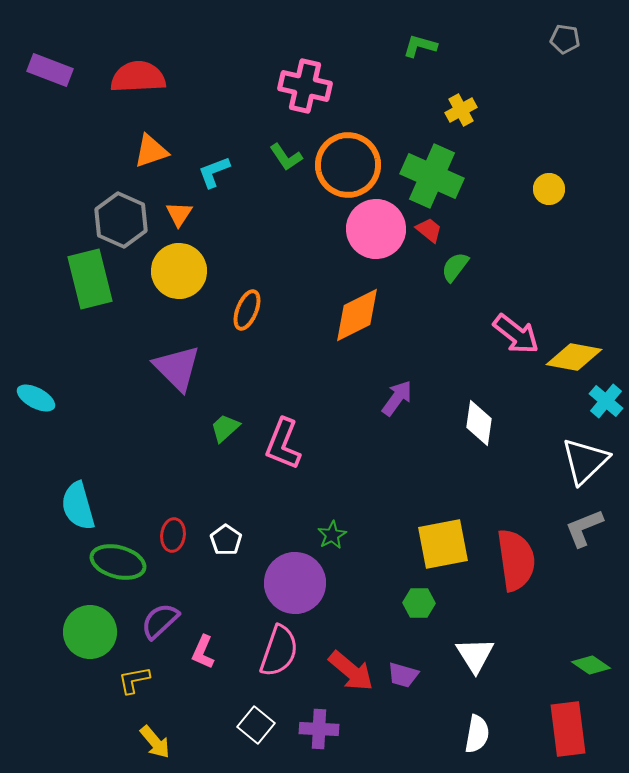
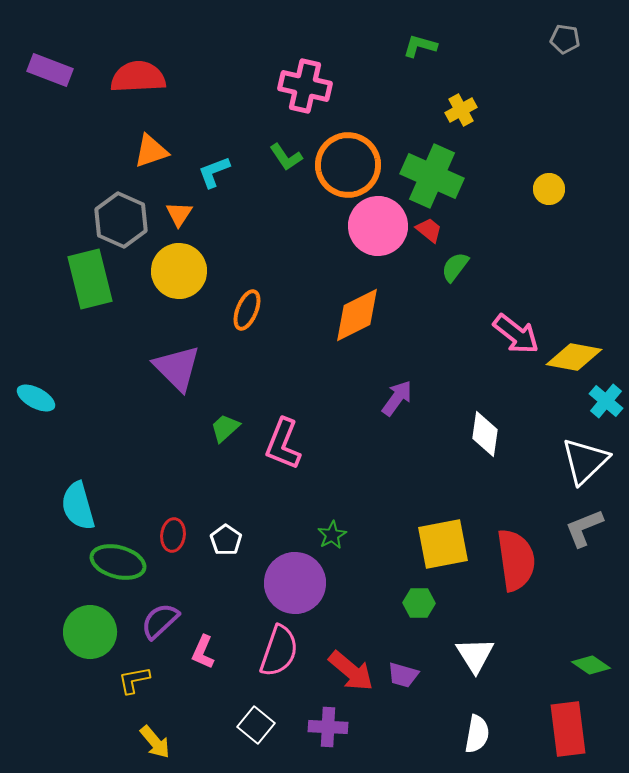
pink circle at (376, 229): moved 2 px right, 3 px up
white diamond at (479, 423): moved 6 px right, 11 px down
purple cross at (319, 729): moved 9 px right, 2 px up
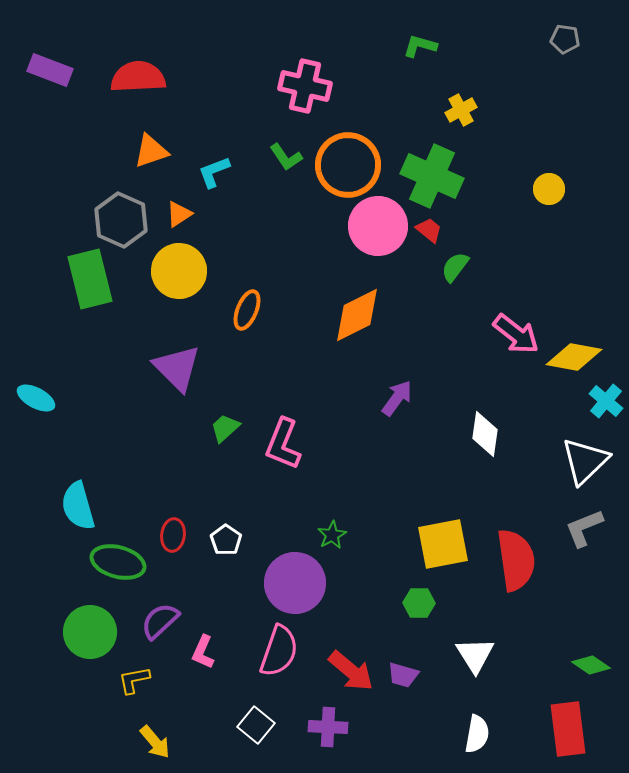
orange triangle at (179, 214): rotated 24 degrees clockwise
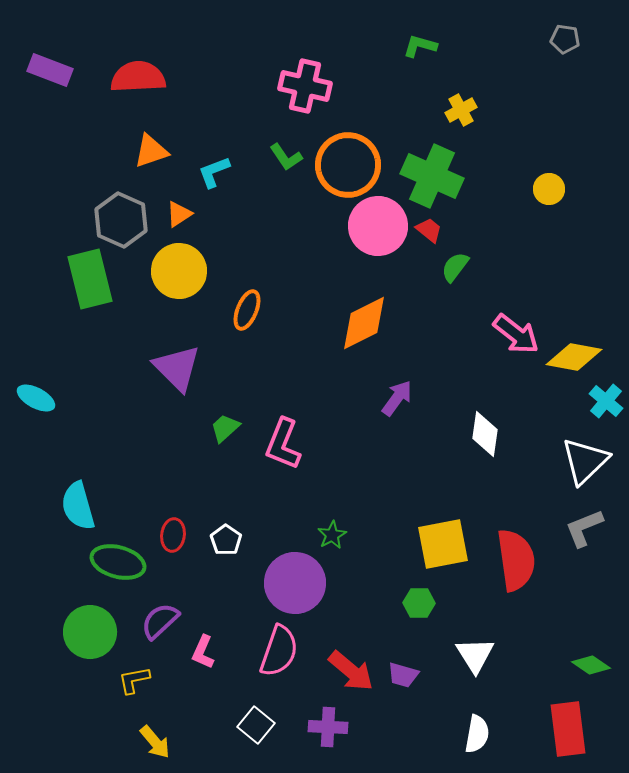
orange diamond at (357, 315): moved 7 px right, 8 px down
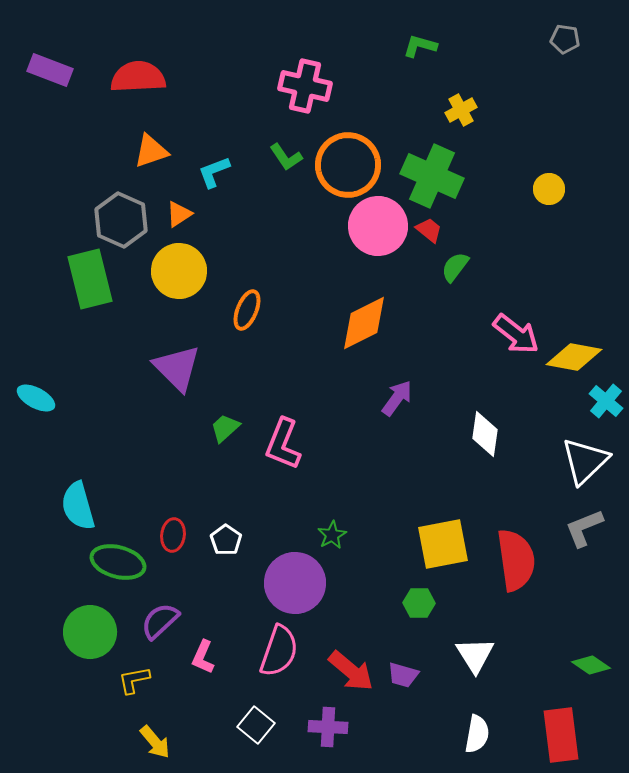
pink L-shape at (203, 652): moved 5 px down
red rectangle at (568, 729): moved 7 px left, 6 px down
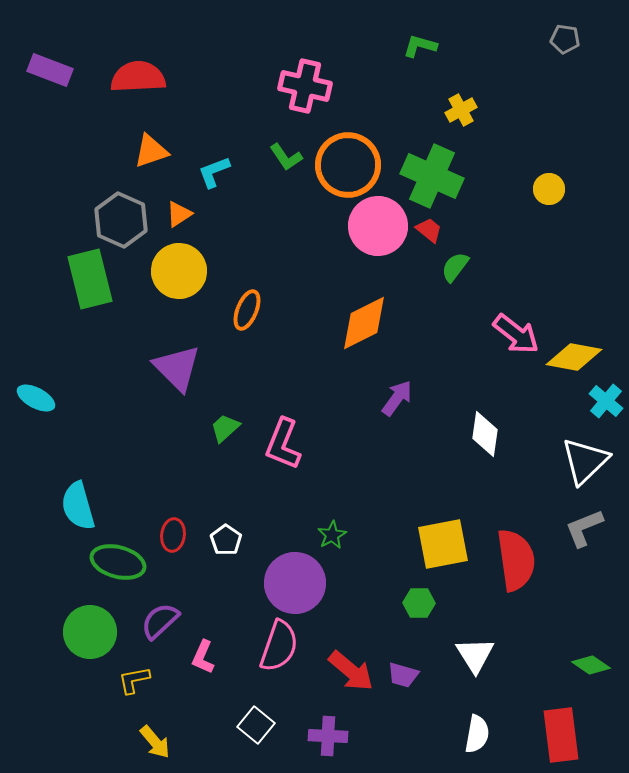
pink semicircle at (279, 651): moved 5 px up
purple cross at (328, 727): moved 9 px down
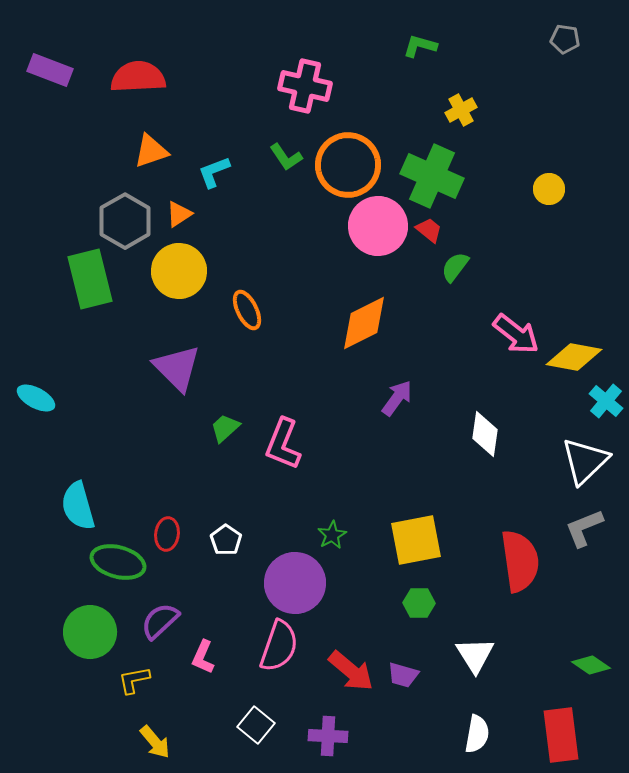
gray hexagon at (121, 220): moved 4 px right, 1 px down; rotated 6 degrees clockwise
orange ellipse at (247, 310): rotated 48 degrees counterclockwise
red ellipse at (173, 535): moved 6 px left, 1 px up
yellow square at (443, 544): moved 27 px left, 4 px up
red semicircle at (516, 560): moved 4 px right, 1 px down
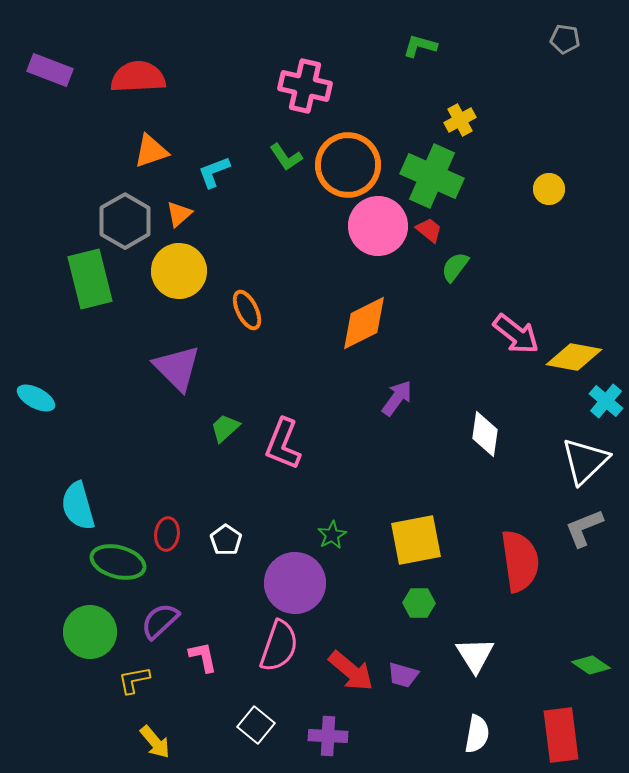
yellow cross at (461, 110): moved 1 px left, 10 px down
orange triangle at (179, 214): rotated 8 degrees counterclockwise
pink L-shape at (203, 657): rotated 144 degrees clockwise
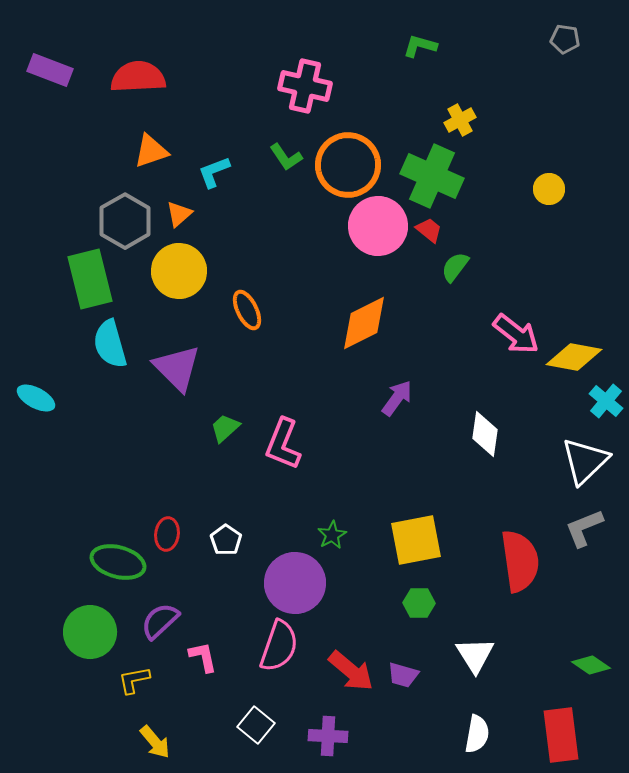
cyan semicircle at (78, 506): moved 32 px right, 162 px up
